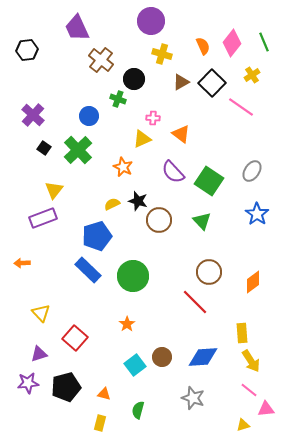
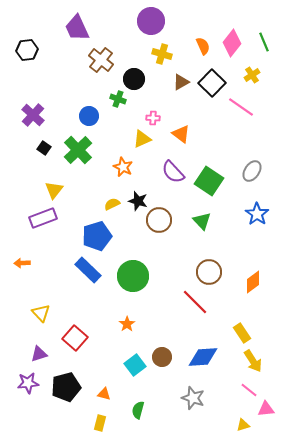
yellow rectangle at (242, 333): rotated 30 degrees counterclockwise
yellow arrow at (251, 361): moved 2 px right
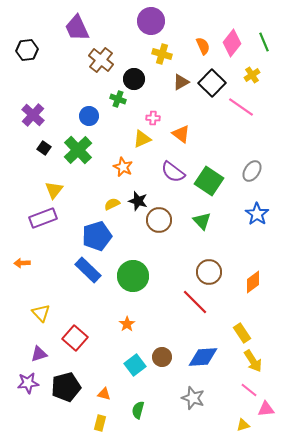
purple semicircle at (173, 172): rotated 10 degrees counterclockwise
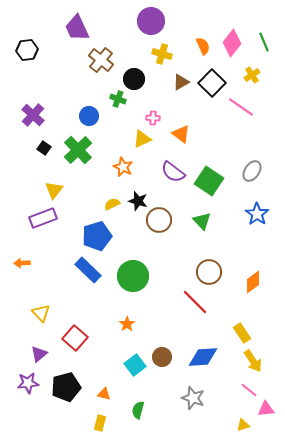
purple triangle at (39, 354): rotated 24 degrees counterclockwise
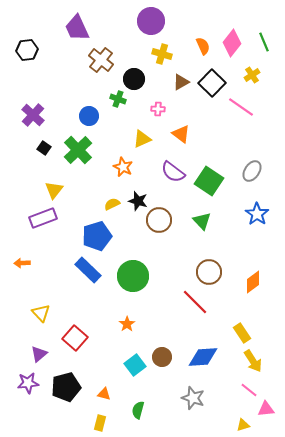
pink cross at (153, 118): moved 5 px right, 9 px up
